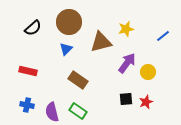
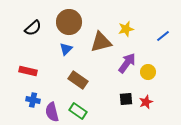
blue cross: moved 6 px right, 5 px up
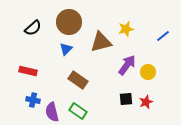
purple arrow: moved 2 px down
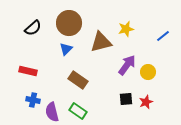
brown circle: moved 1 px down
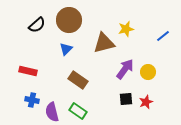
brown circle: moved 3 px up
black semicircle: moved 4 px right, 3 px up
brown triangle: moved 3 px right, 1 px down
purple arrow: moved 2 px left, 4 px down
blue cross: moved 1 px left
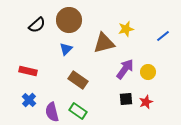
blue cross: moved 3 px left; rotated 32 degrees clockwise
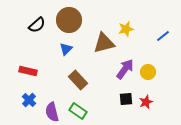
brown rectangle: rotated 12 degrees clockwise
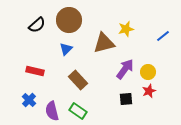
red rectangle: moved 7 px right
red star: moved 3 px right, 11 px up
purple semicircle: moved 1 px up
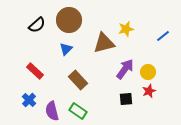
red rectangle: rotated 30 degrees clockwise
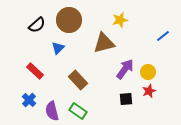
yellow star: moved 6 px left, 9 px up
blue triangle: moved 8 px left, 1 px up
